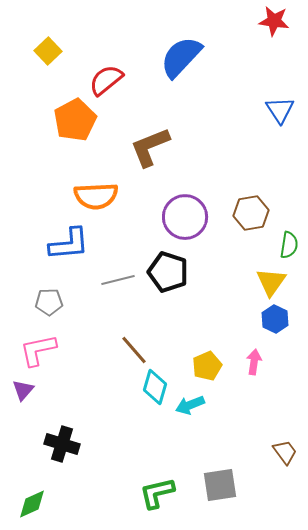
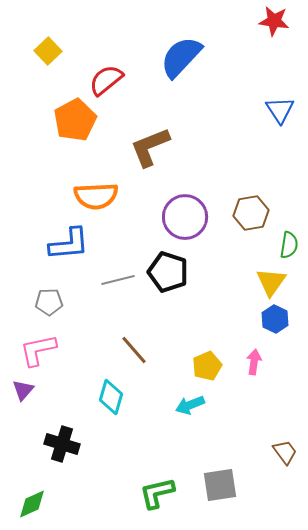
cyan diamond: moved 44 px left, 10 px down
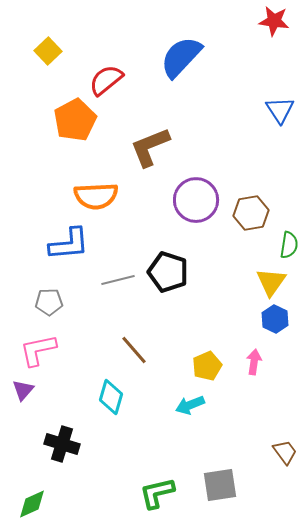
purple circle: moved 11 px right, 17 px up
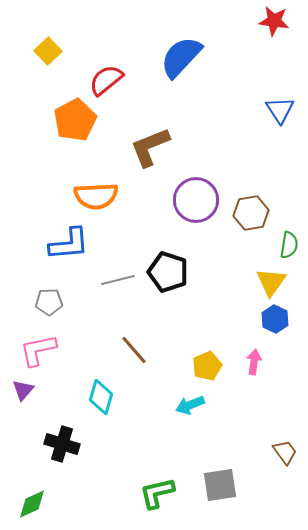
cyan diamond: moved 10 px left
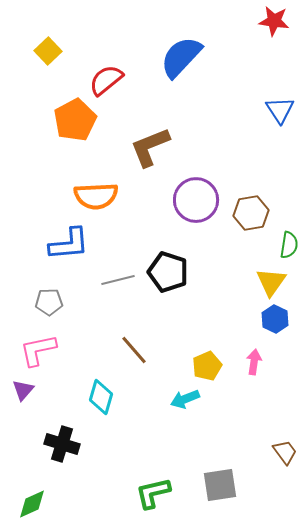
cyan arrow: moved 5 px left, 6 px up
green L-shape: moved 4 px left
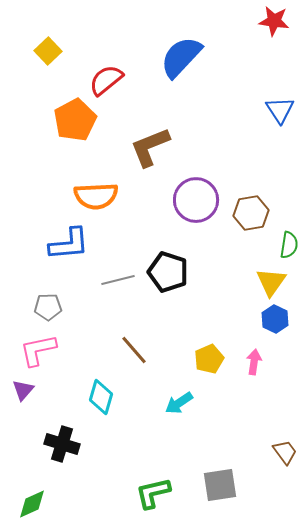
gray pentagon: moved 1 px left, 5 px down
yellow pentagon: moved 2 px right, 7 px up
cyan arrow: moved 6 px left, 4 px down; rotated 12 degrees counterclockwise
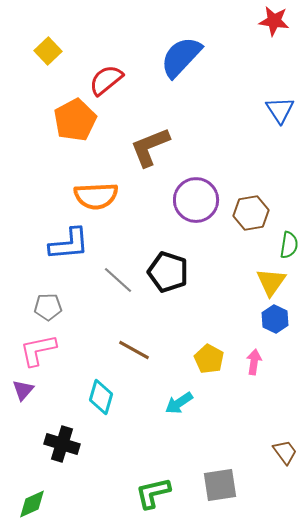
gray line: rotated 56 degrees clockwise
brown line: rotated 20 degrees counterclockwise
yellow pentagon: rotated 20 degrees counterclockwise
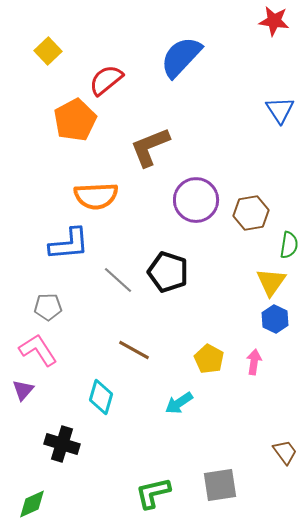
pink L-shape: rotated 69 degrees clockwise
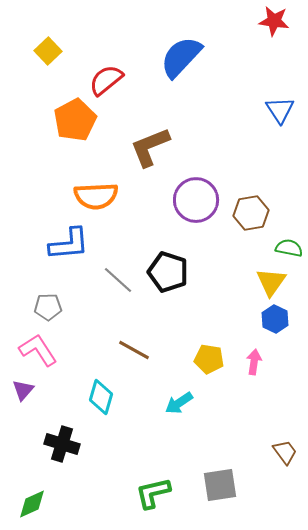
green semicircle: moved 3 px down; rotated 88 degrees counterclockwise
yellow pentagon: rotated 20 degrees counterclockwise
